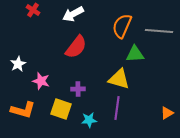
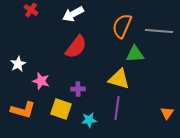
red cross: moved 2 px left
orange triangle: rotated 24 degrees counterclockwise
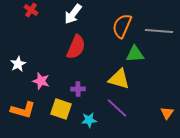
white arrow: rotated 25 degrees counterclockwise
red semicircle: rotated 15 degrees counterclockwise
purple line: rotated 55 degrees counterclockwise
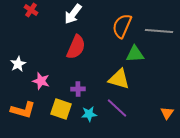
cyan star: moved 6 px up
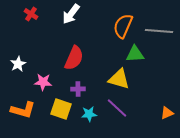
red cross: moved 4 px down
white arrow: moved 2 px left
orange semicircle: moved 1 px right
red semicircle: moved 2 px left, 11 px down
pink star: moved 2 px right, 1 px down; rotated 12 degrees counterclockwise
orange triangle: rotated 32 degrees clockwise
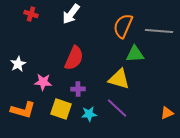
red cross: rotated 16 degrees counterclockwise
